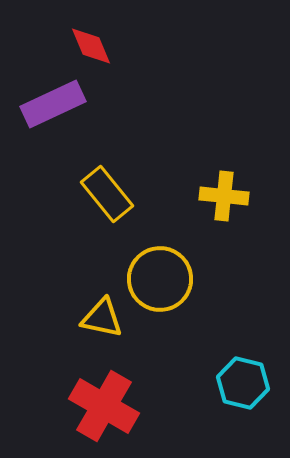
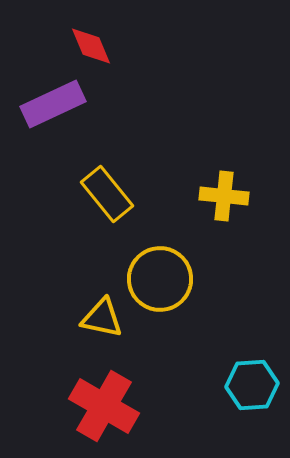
cyan hexagon: moved 9 px right, 2 px down; rotated 18 degrees counterclockwise
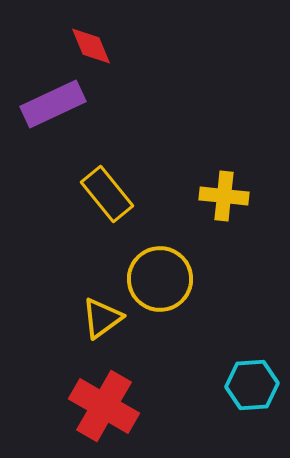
yellow triangle: rotated 48 degrees counterclockwise
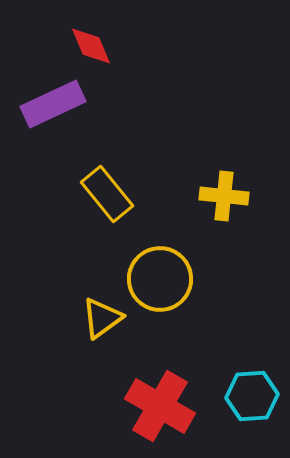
cyan hexagon: moved 11 px down
red cross: moved 56 px right
